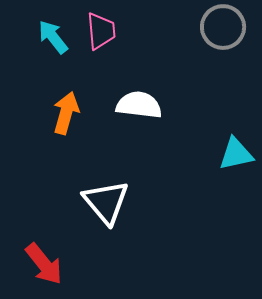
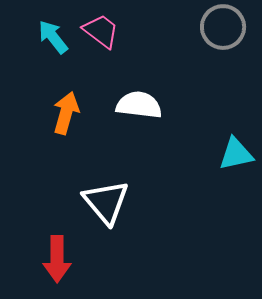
pink trapezoid: rotated 48 degrees counterclockwise
red arrow: moved 13 px right, 5 px up; rotated 39 degrees clockwise
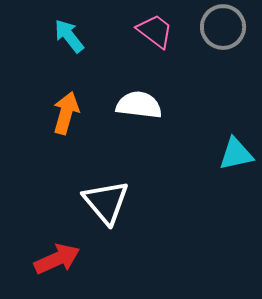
pink trapezoid: moved 54 px right
cyan arrow: moved 16 px right, 1 px up
red arrow: rotated 114 degrees counterclockwise
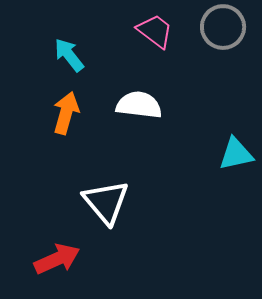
cyan arrow: moved 19 px down
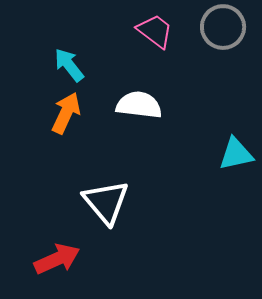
cyan arrow: moved 10 px down
orange arrow: rotated 9 degrees clockwise
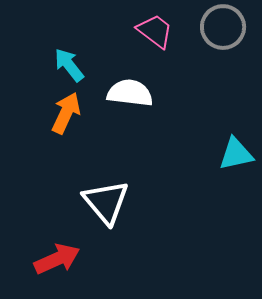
white semicircle: moved 9 px left, 12 px up
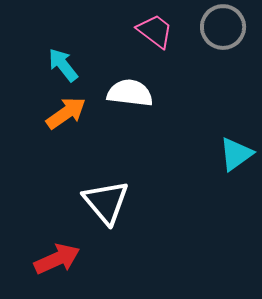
cyan arrow: moved 6 px left
orange arrow: rotated 30 degrees clockwise
cyan triangle: rotated 24 degrees counterclockwise
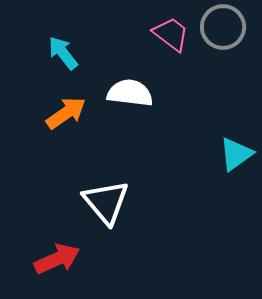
pink trapezoid: moved 16 px right, 3 px down
cyan arrow: moved 12 px up
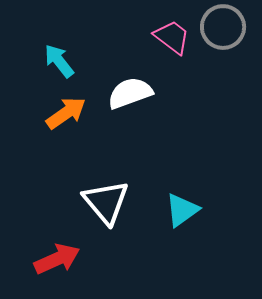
pink trapezoid: moved 1 px right, 3 px down
cyan arrow: moved 4 px left, 8 px down
white semicircle: rotated 27 degrees counterclockwise
cyan triangle: moved 54 px left, 56 px down
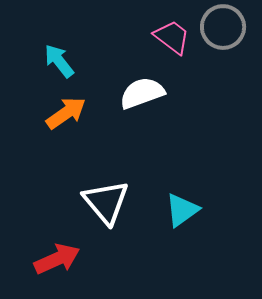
white semicircle: moved 12 px right
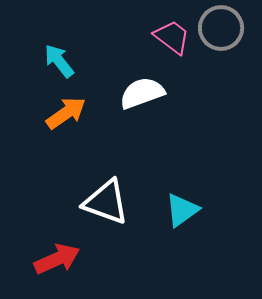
gray circle: moved 2 px left, 1 px down
white triangle: rotated 30 degrees counterclockwise
